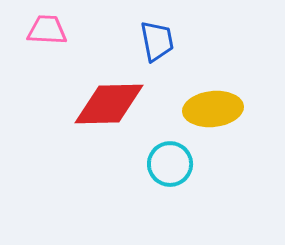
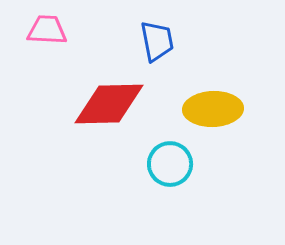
yellow ellipse: rotated 4 degrees clockwise
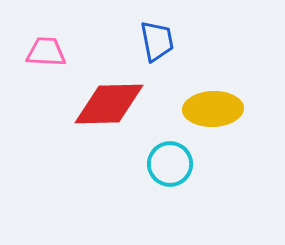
pink trapezoid: moved 1 px left, 22 px down
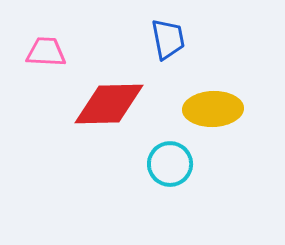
blue trapezoid: moved 11 px right, 2 px up
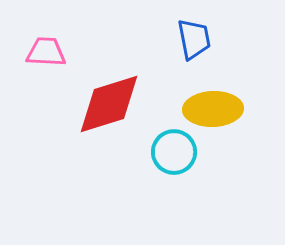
blue trapezoid: moved 26 px right
red diamond: rotated 16 degrees counterclockwise
cyan circle: moved 4 px right, 12 px up
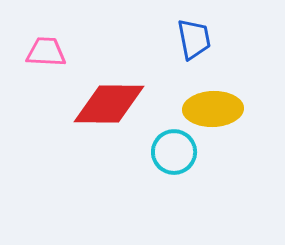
red diamond: rotated 18 degrees clockwise
